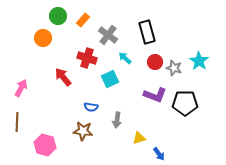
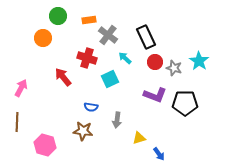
orange rectangle: moved 6 px right; rotated 40 degrees clockwise
black rectangle: moved 1 px left, 5 px down; rotated 10 degrees counterclockwise
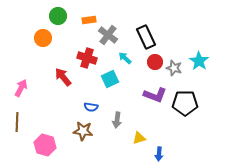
blue arrow: rotated 40 degrees clockwise
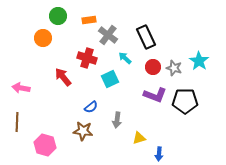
red circle: moved 2 px left, 5 px down
pink arrow: rotated 108 degrees counterclockwise
black pentagon: moved 2 px up
blue semicircle: rotated 48 degrees counterclockwise
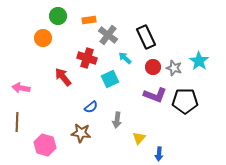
brown star: moved 2 px left, 2 px down
yellow triangle: rotated 32 degrees counterclockwise
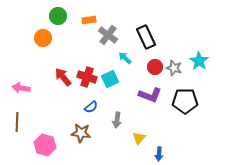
red cross: moved 19 px down
red circle: moved 2 px right
purple L-shape: moved 5 px left
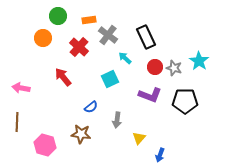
red cross: moved 8 px left, 30 px up; rotated 24 degrees clockwise
brown star: moved 1 px down
blue arrow: moved 1 px right, 1 px down; rotated 16 degrees clockwise
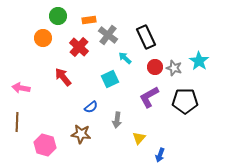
purple L-shape: moved 1 px left, 2 px down; rotated 130 degrees clockwise
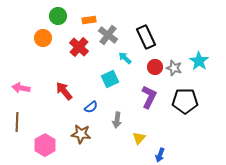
red arrow: moved 1 px right, 14 px down
purple L-shape: rotated 145 degrees clockwise
pink hexagon: rotated 15 degrees clockwise
